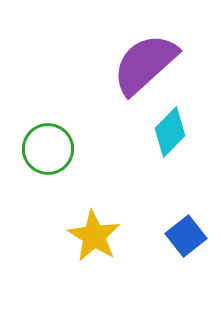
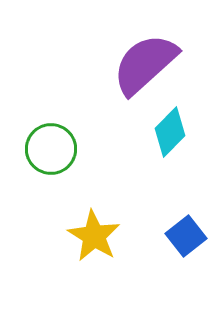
green circle: moved 3 px right
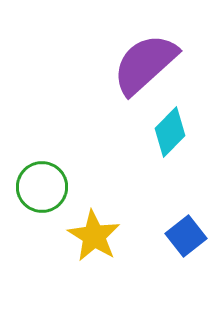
green circle: moved 9 px left, 38 px down
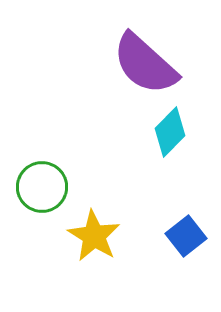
purple semicircle: rotated 96 degrees counterclockwise
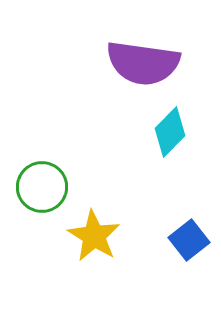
purple semicircle: moved 2 px left, 1 px up; rotated 34 degrees counterclockwise
blue square: moved 3 px right, 4 px down
